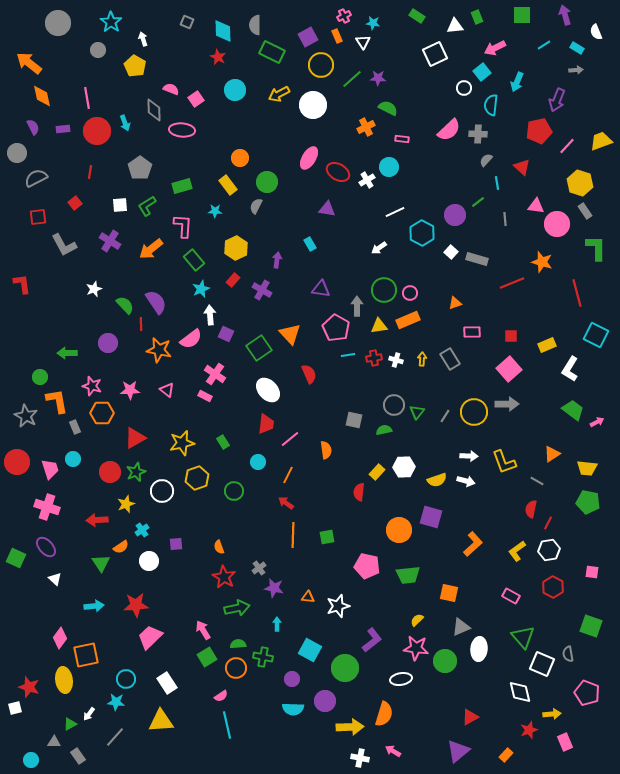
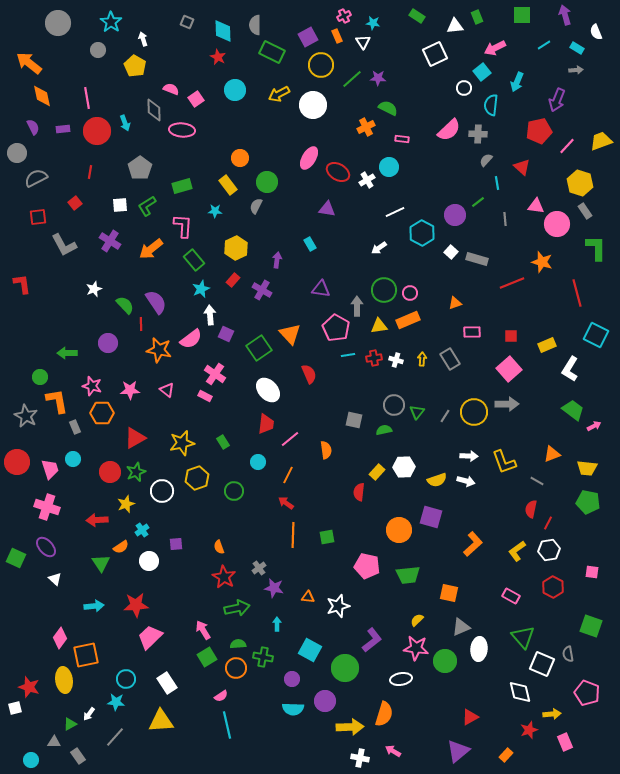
pink arrow at (597, 422): moved 3 px left, 4 px down
orange triangle at (552, 454): rotated 12 degrees clockwise
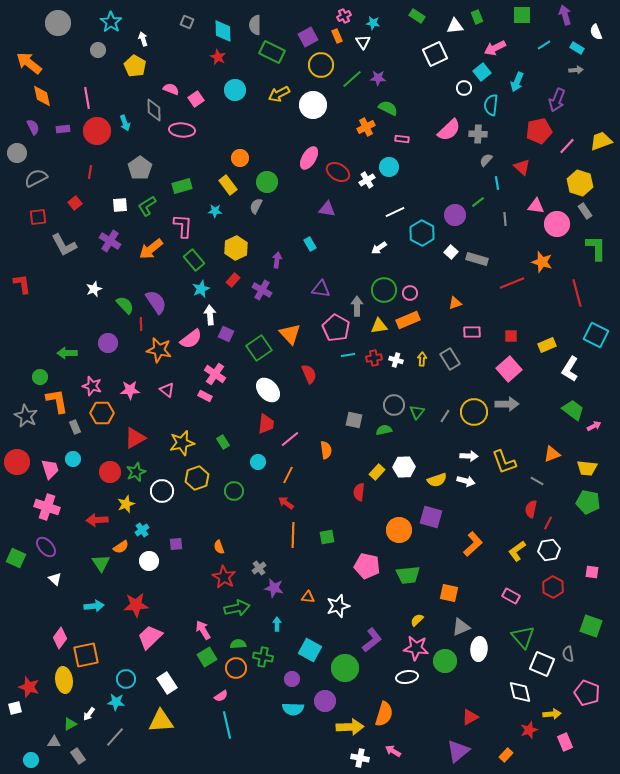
white ellipse at (401, 679): moved 6 px right, 2 px up
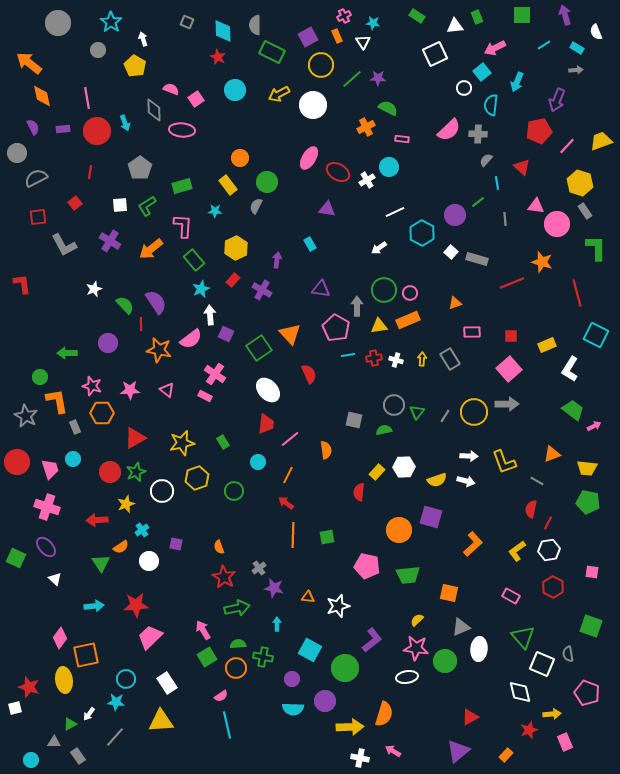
purple square at (176, 544): rotated 16 degrees clockwise
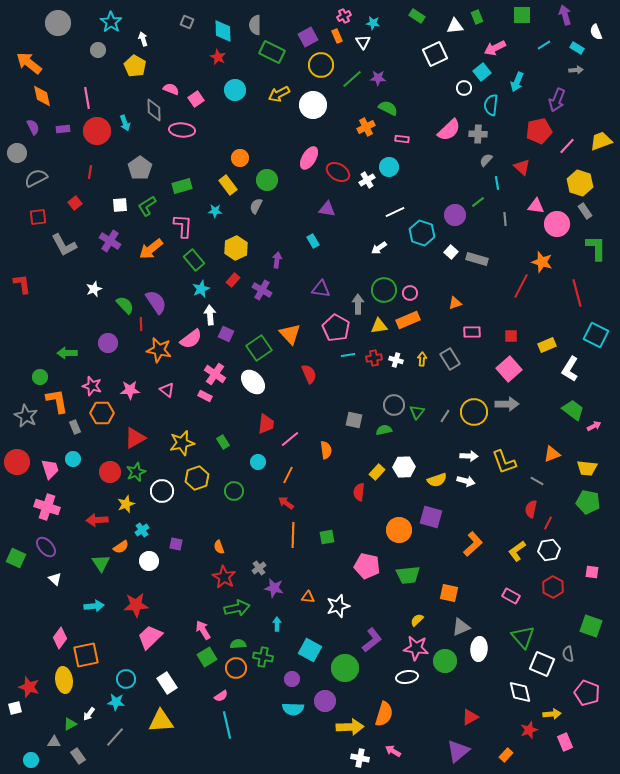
green circle at (267, 182): moved 2 px up
cyan hexagon at (422, 233): rotated 10 degrees counterclockwise
cyan rectangle at (310, 244): moved 3 px right, 3 px up
red line at (512, 283): moved 9 px right, 3 px down; rotated 40 degrees counterclockwise
gray arrow at (357, 306): moved 1 px right, 2 px up
white ellipse at (268, 390): moved 15 px left, 8 px up
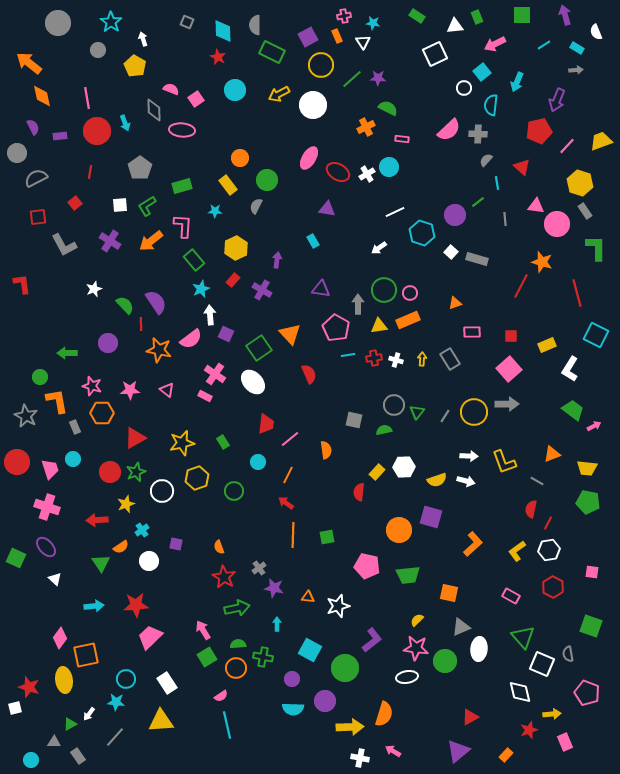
pink cross at (344, 16): rotated 16 degrees clockwise
pink arrow at (495, 48): moved 4 px up
purple rectangle at (63, 129): moved 3 px left, 7 px down
white cross at (367, 180): moved 6 px up
orange arrow at (151, 249): moved 8 px up
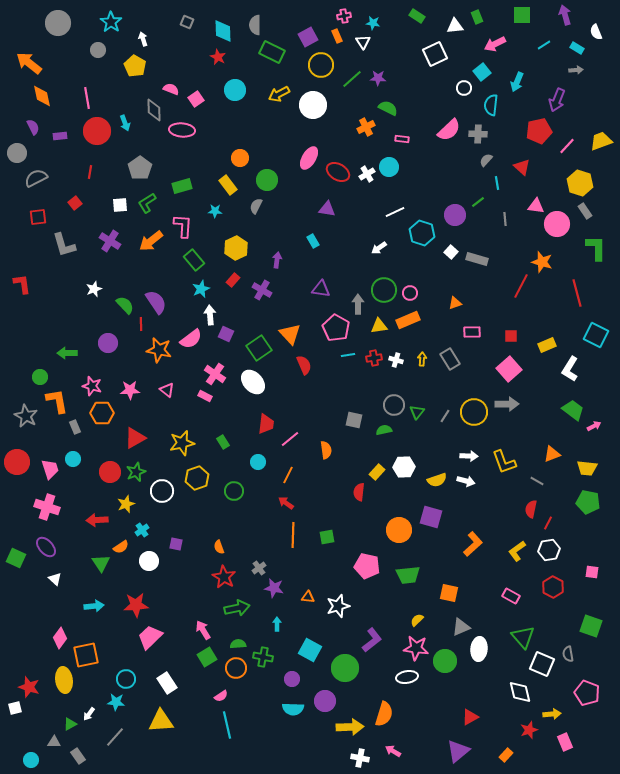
green L-shape at (147, 206): moved 3 px up
gray L-shape at (64, 245): rotated 12 degrees clockwise
red semicircle at (309, 374): moved 5 px left, 9 px up
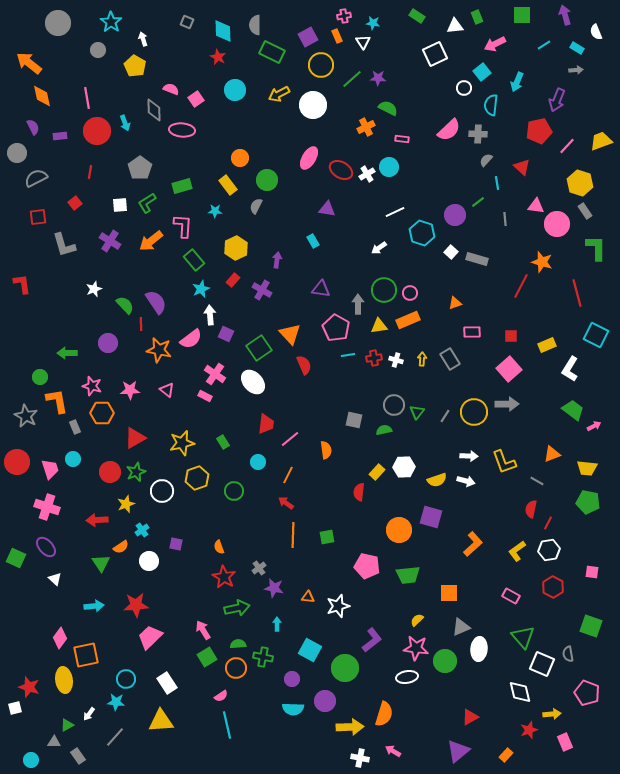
red ellipse at (338, 172): moved 3 px right, 2 px up
orange square at (449, 593): rotated 12 degrees counterclockwise
green triangle at (70, 724): moved 3 px left, 1 px down
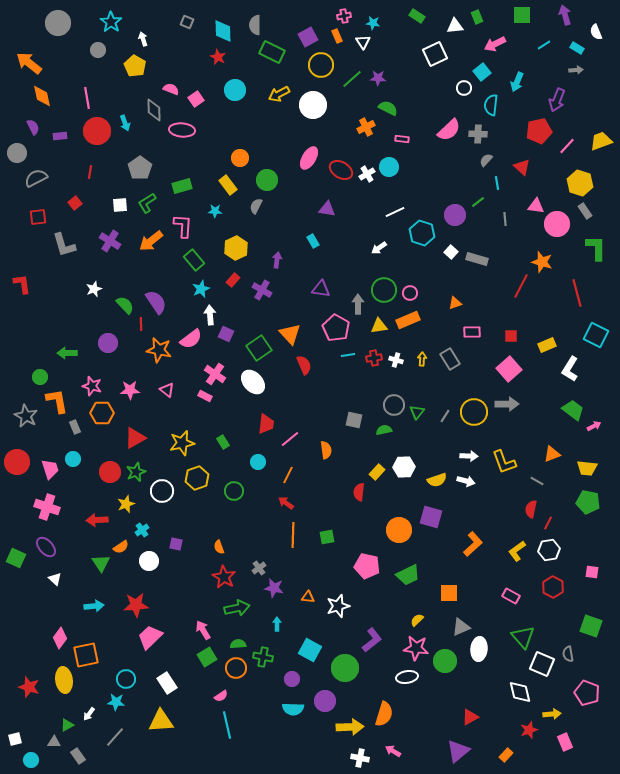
green trapezoid at (408, 575): rotated 20 degrees counterclockwise
white square at (15, 708): moved 31 px down
